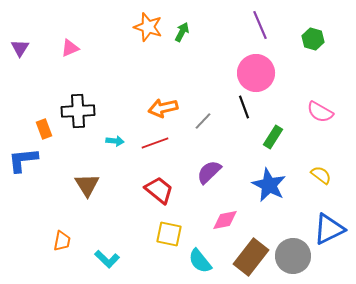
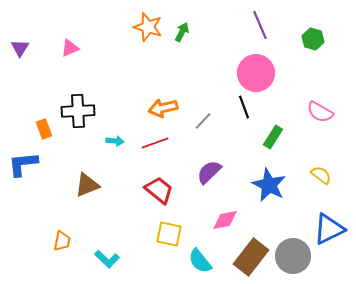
blue L-shape: moved 4 px down
brown triangle: rotated 40 degrees clockwise
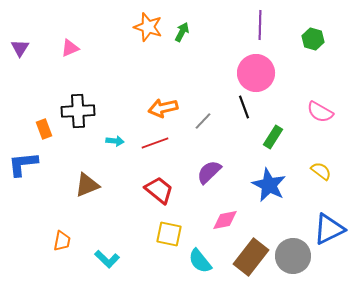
purple line: rotated 24 degrees clockwise
yellow semicircle: moved 4 px up
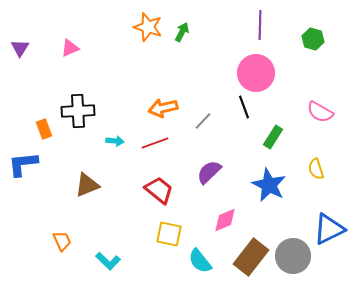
yellow semicircle: moved 5 px left, 2 px up; rotated 145 degrees counterclockwise
pink diamond: rotated 12 degrees counterclockwise
orange trapezoid: rotated 35 degrees counterclockwise
cyan L-shape: moved 1 px right, 2 px down
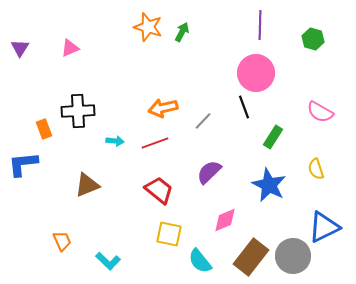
blue triangle: moved 5 px left, 2 px up
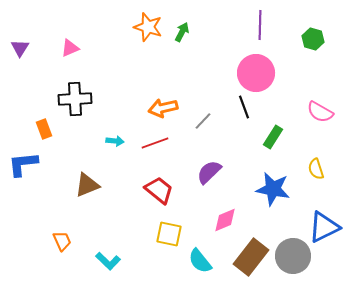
black cross: moved 3 px left, 12 px up
blue star: moved 4 px right, 4 px down; rotated 16 degrees counterclockwise
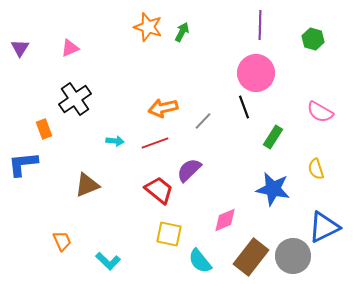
black cross: rotated 32 degrees counterclockwise
purple semicircle: moved 20 px left, 2 px up
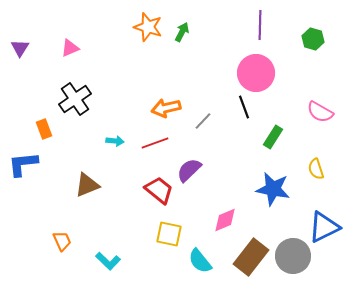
orange arrow: moved 3 px right
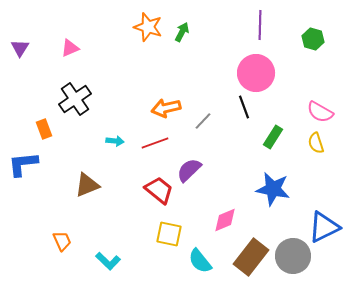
yellow semicircle: moved 26 px up
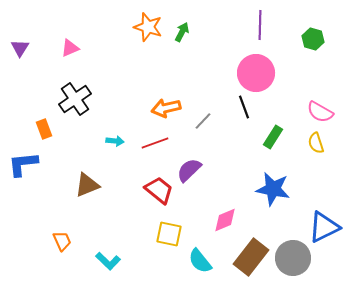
gray circle: moved 2 px down
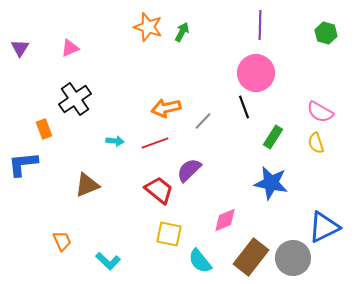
green hexagon: moved 13 px right, 6 px up
blue star: moved 2 px left, 6 px up
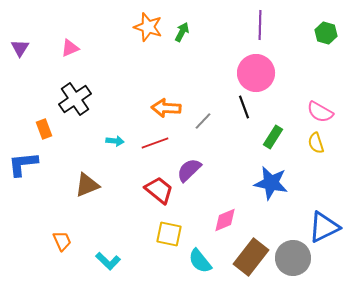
orange arrow: rotated 16 degrees clockwise
